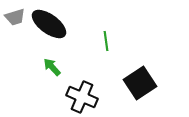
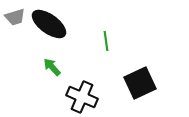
black square: rotated 8 degrees clockwise
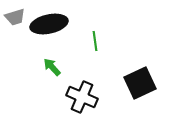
black ellipse: rotated 48 degrees counterclockwise
green line: moved 11 px left
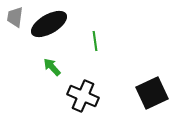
gray trapezoid: rotated 115 degrees clockwise
black ellipse: rotated 18 degrees counterclockwise
black square: moved 12 px right, 10 px down
black cross: moved 1 px right, 1 px up
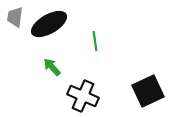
black square: moved 4 px left, 2 px up
